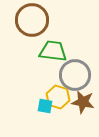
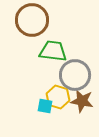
brown star: moved 1 px left, 1 px up
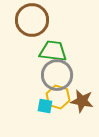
gray circle: moved 18 px left
